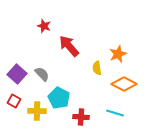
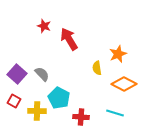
red arrow: moved 7 px up; rotated 10 degrees clockwise
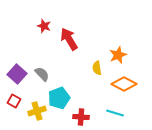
orange star: moved 1 px down
cyan pentagon: rotated 25 degrees clockwise
yellow cross: rotated 18 degrees counterclockwise
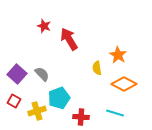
orange star: rotated 18 degrees counterclockwise
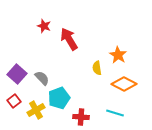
gray semicircle: moved 4 px down
red square: rotated 24 degrees clockwise
yellow cross: moved 1 px left, 1 px up; rotated 12 degrees counterclockwise
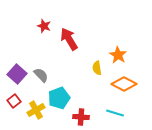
gray semicircle: moved 1 px left, 3 px up
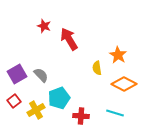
purple square: rotated 18 degrees clockwise
red cross: moved 1 px up
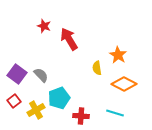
purple square: rotated 24 degrees counterclockwise
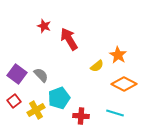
yellow semicircle: moved 2 px up; rotated 120 degrees counterclockwise
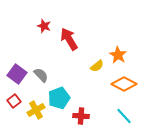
cyan line: moved 9 px right, 3 px down; rotated 30 degrees clockwise
